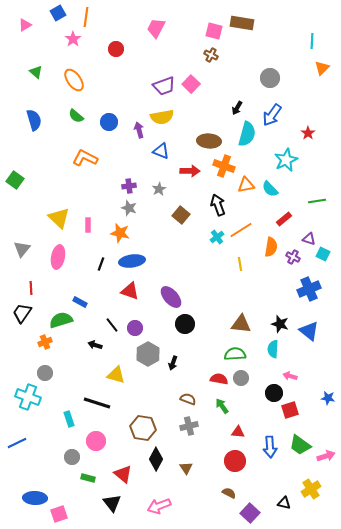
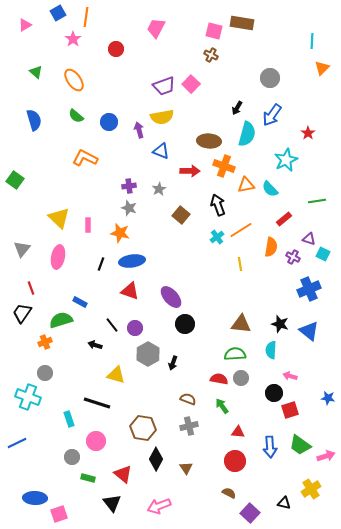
red line at (31, 288): rotated 16 degrees counterclockwise
cyan semicircle at (273, 349): moved 2 px left, 1 px down
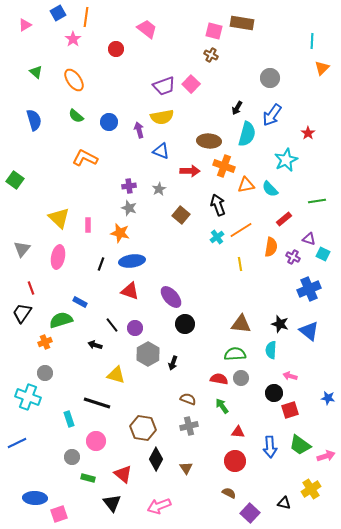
pink trapezoid at (156, 28): moved 9 px left, 1 px down; rotated 100 degrees clockwise
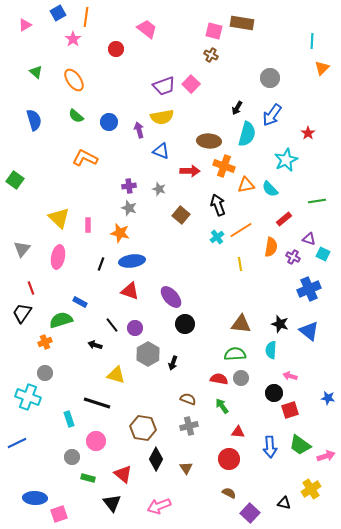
gray star at (159, 189): rotated 24 degrees counterclockwise
red circle at (235, 461): moved 6 px left, 2 px up
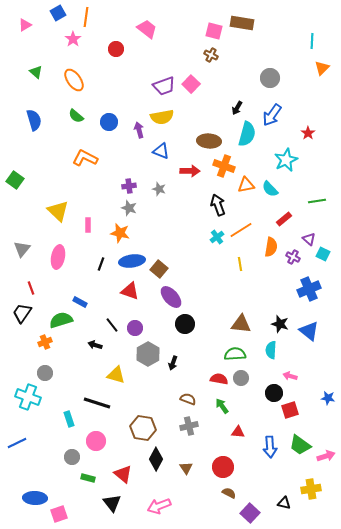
brown square at (181, 215): moved 22 px left, 54 px down
yellow triangle at (59, 218): moved 1 px left, 7 px up
purple triangle at (309, 239): rotated 24 degrees clockwise
red circle at (229, 459): moved 6 px left, 8 px down
yellow cross at (311, 489): rotated 24 degrees clockwise
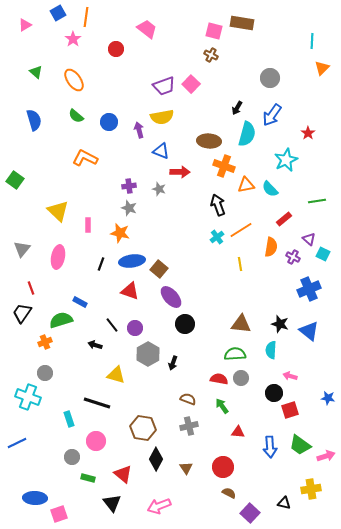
red arrow at (190, 171): moved 10 px left, 1 px down
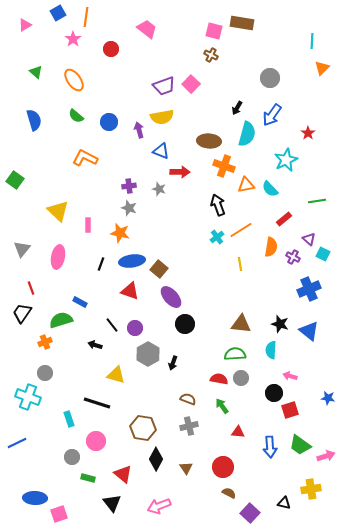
red circle at (116, 49): moved 5 px left
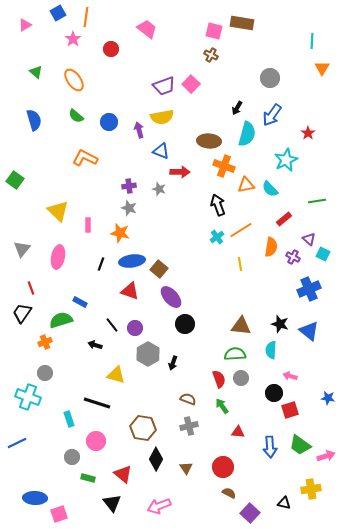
orange triangle at (322, 68): rotated 14 degrees counterclockwise
brown triangle at (241, 324): moved 2 px down
red semicircle at (219, 379): rotated 60 degrees clockwise
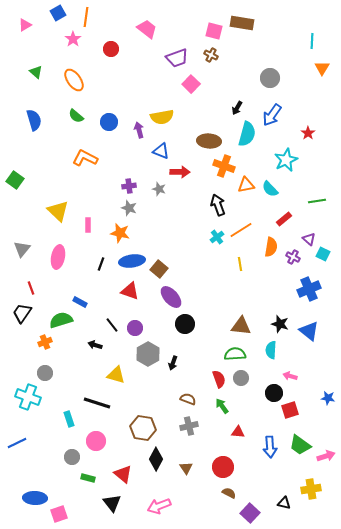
purple trapezoid at (164, 86): moved 13 px right, 28 px up
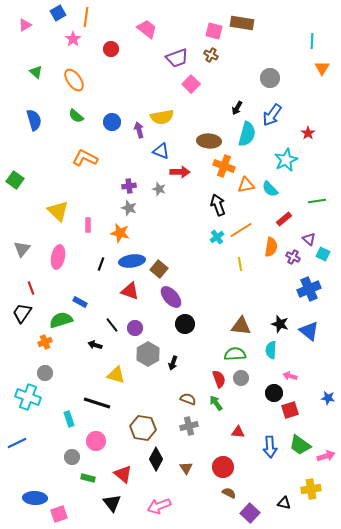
blue circle at (109, 122): moved 3 px right
green arrow at (222, 406): moved 6 px left, 3 px up
